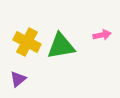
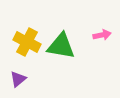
green triangle: rotated 20 degrees clockwise
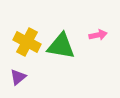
pink arrow: moved 4 px left
purple triangle: moved 2 px up
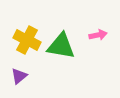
yellow cross: moved 2 px up
purple triangle: moved 1 px right, 1 px up
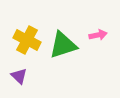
green triangle: moved 2 px right, 1 px up; rotated 28 degrees counterclockwise
purple triangle: rotated 36 degrees counterclockwise
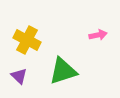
green triangle: moved 26 px down
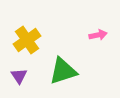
yellow cross: rotated 28 degrees clockwise
purple triangle: rotated 12 degrees clockwise
